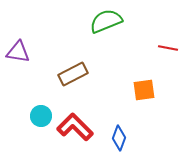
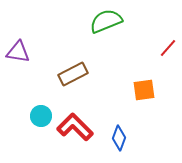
red line: rotated 60 degrees counterclockwise
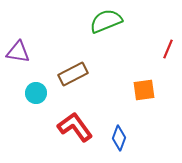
red line: moved 1 px down; rotated 18 degrees counterclockwise
cyan circle: moved 5 px left, 23 px up
red L-shape: rotated 9 degrees clockwise
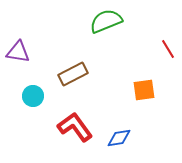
red line: rotated 54 degrees counterclockwise
cyan circle: moved 3 px left, 3 px down
blue diamond: rotated 60 degrees clockwise
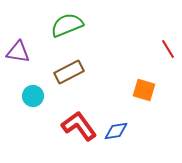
green semicircle: moved 39 px left, 4 px down
brown rectangle: moved 4 px left, 2 px up
orange square: rotated 25 degrees clockwise
red L-shape: moved 4 px right, 1 px up
blue diamond: moved 3 px left, 7 px up
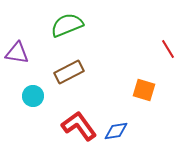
purple triangle: moved 1 px left, 1 px down
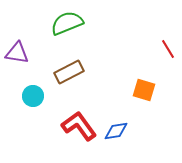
green semicircle: moved 2 px up
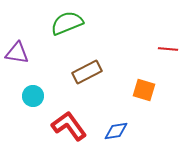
red line: rotated 54 degrees counterclockwise
brown rectangle: moved 18 px right
red L-shape: moved 10 px left
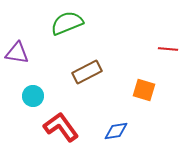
red L-shape: moved 8 px left, 1 px down
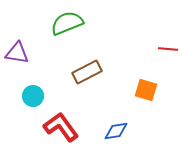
orange square: moved 2 px right
